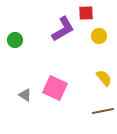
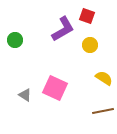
red square: moved 1 px right, 3 px down; rotated 21 degrees clockwise
yellow circle: moved 9 px left, 9 px down
yellow semicircle: rotated 18 degrees counterclockwise
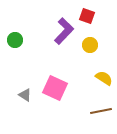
purple L-shape: moved 1 px right, 2 px down; rotated 16 degrees counterclockwise
brown line: moved 2 px left
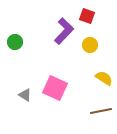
green circle: moved 2 px down
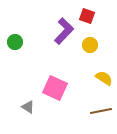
gray triangle: moved 3 px right, 12 px down
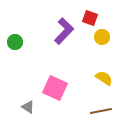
red square: moved 3 px right, 2 px down
yellow circle: moved 12 px right, 8 px up
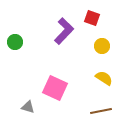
red square: moved 2 px right
yellow circle: moved 9 px down
gray triangle: rotated 16 degrees counterclockwise
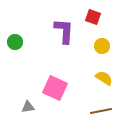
red square: moved 1 px right, 1 px up
purple L-shape: rotated 40 degrees counterclockwise
gray triangle: rotated 24 degrees counterclockwise
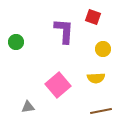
green circle: moved 1 px right
yellow circle: moved 1 px right, 3 px down
yellow semicircle: moved 8 px left; rotated 144 degrees clockwise
pink square: moved 3 px right, 3 px up; rotated 25 degrees clockwise
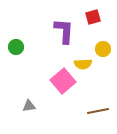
red square: rotated 35 degrees counterclockwise
green circle: moved 5 px down
yellow semicircle: moved 13 px left, 14 px up
pink square: moved 5 px right, 4 px up
gray triangle: moved 1 px right, 1 px up
brown line: moved 3 px left
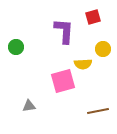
pink square: rotated 25 degrees clockwise
